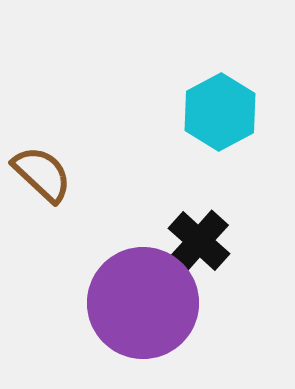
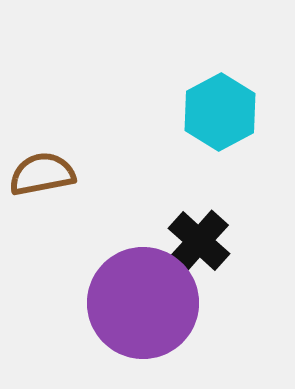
brown semicircle: rotated 54 degrees counterclockwise
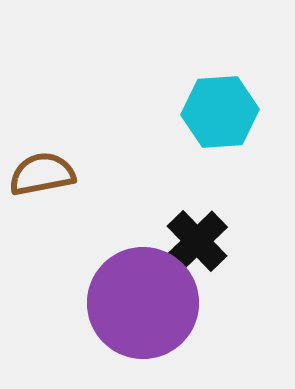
cyan hexagon: rotated 24 degrees clockwise
black cross: moved 2 px left; rotated 4 degrees clockwise
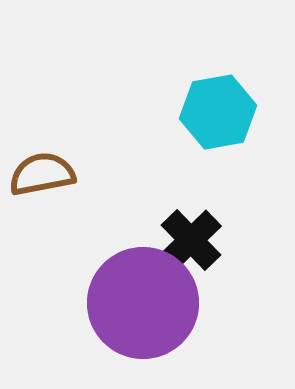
cyan hexagon: moved 2 px left; rotated 6 degrees counterclockwise
black cross: moved 6 px left, 1 px up
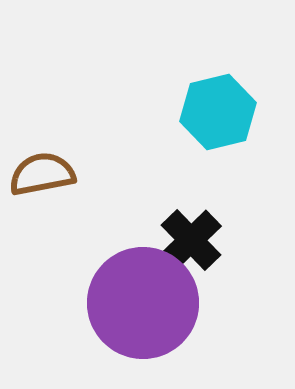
cyan hexagon: rotated 4 degrees counterclockwise
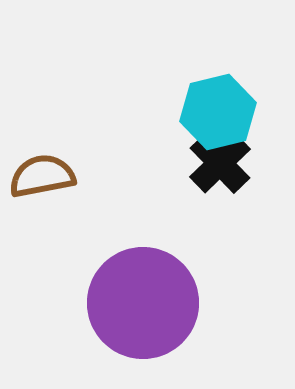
brown semicircle: moved 2 px down
black cross: moved 29 px right, 77 px up
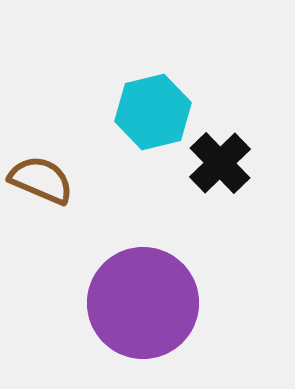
cyan hexagon: moved 65 px left
brown semicircle: moved 1 px left, 4 px down; rotated 34 degrees clockwise
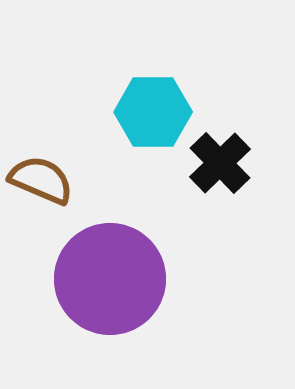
cyan hexagon: rotated 14 degrees clockwise
purple circle: moved 33 px left, 24 px up
